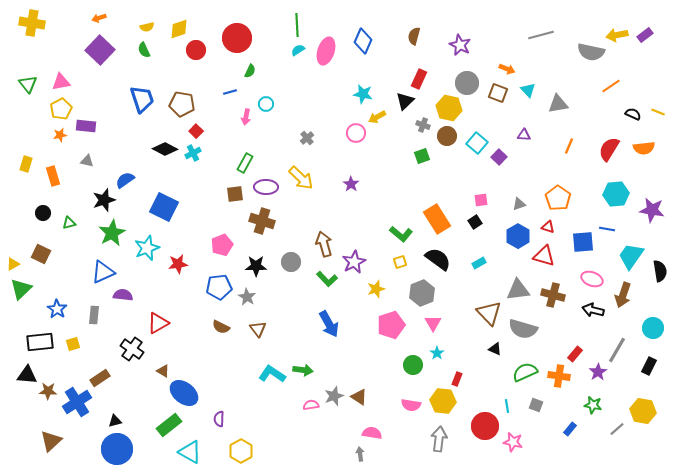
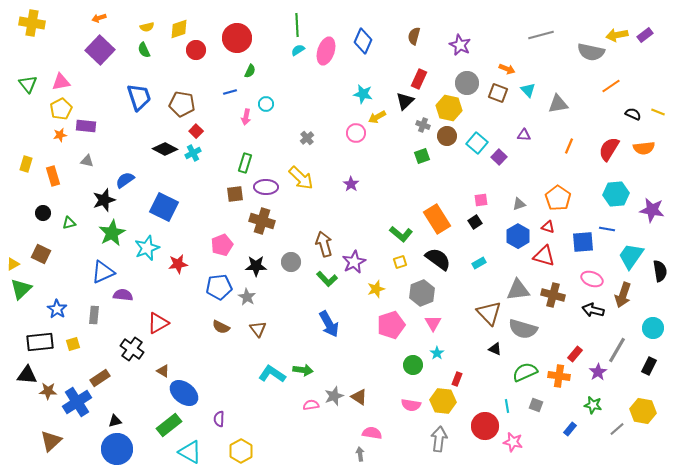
blue trapezoid at (142, 99): moved 3 px left, 2 px up
green rectangle at (245, 163): rotated 12 degrees counterclockwise
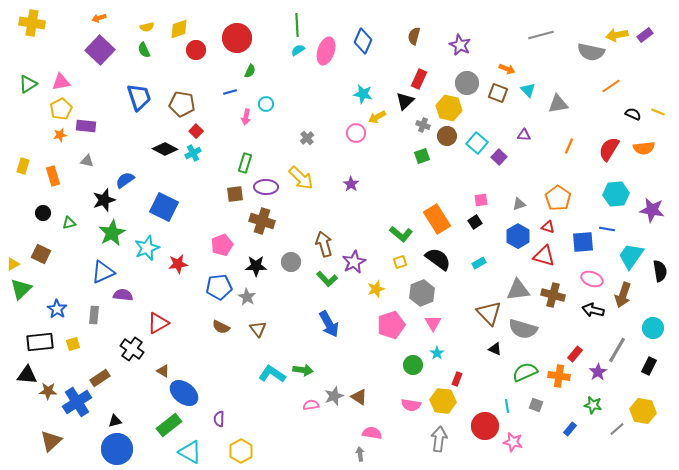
green triangle at (28, 84): rotated 36 degrees clockwise
yellow rectangle at (26, 164): moved 3 px left, 2 px down
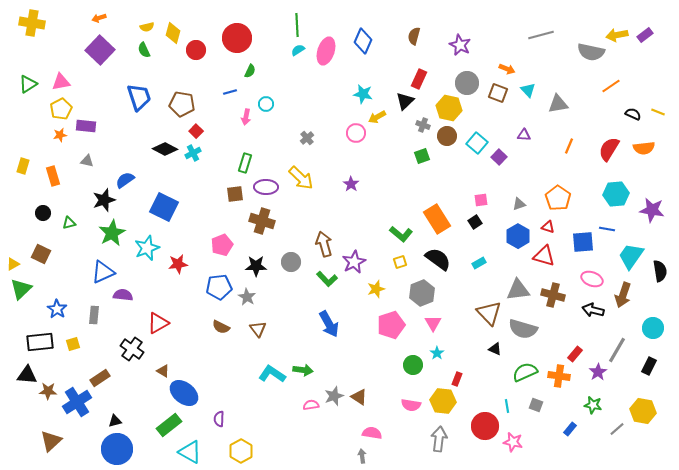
yellow diamond at (179, 29): moved 6 px left, 4 px down; rotated 55 degrees counterclockwise
gray arrow at (360, 454): moved 2 px right, 2 px down
